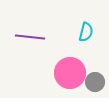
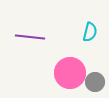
cyan semicircle: moved 4 px right
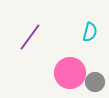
purple line: rotated 60 degrees counterclockwise
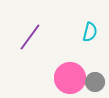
pink circle: moved 5 px down
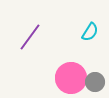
cyan semicircle: rotated 18 degrees clockwise
pink circle: moved 1 px right
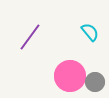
cyan semicircle: rotated 72 degrees counterclockwise
pink circle: moved 1 px left, 2 px up
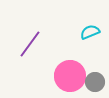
cyan semicircle: rotated 72 degrees counterclockwise
purple line: moved 7 px down
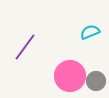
purple line: moved 5 px left, 3 px down
gray circle: moved 1 px right, 1 px up
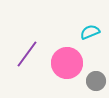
purple line: moved 2 px right, 7 px down
pink circle: moved 3 px left, 13 px up
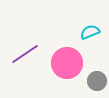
purple line: moved 2 px left; rotated 20 degrees clockwise
gray circle: moved 1 px right
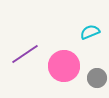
pink circle: moved 3 px left, 3 px down
gray circle: moved 3 px up
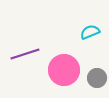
purple line: rotated 16 degrees clockwise
pink circle: moved 4 px down
